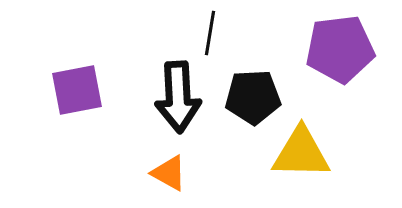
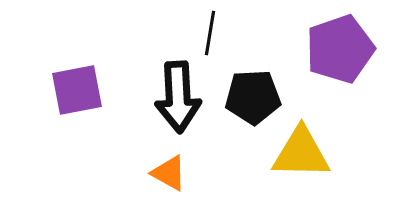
purple pentagon: rotated 12 degrees counterclockwise
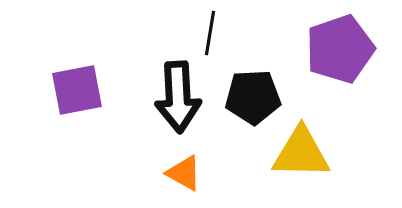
orange triangle: moved 15 px right
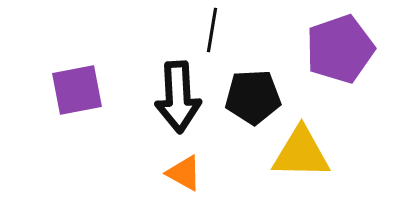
black line: moved 2 px right, 3 px up
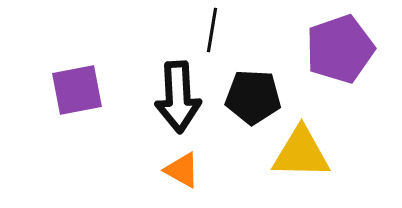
black pentagon: rotated 6 degrees clockwise
orange triangle: moved 2 px left, 3 px up
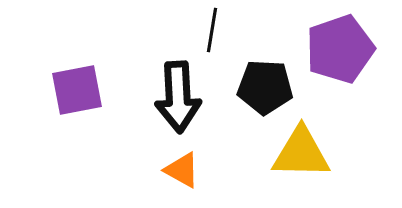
black pentagon: moved 12 px right, 10 px up
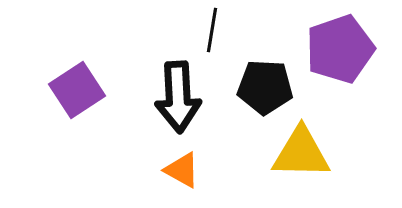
purple square: rotated 22 degrees counterclockwise
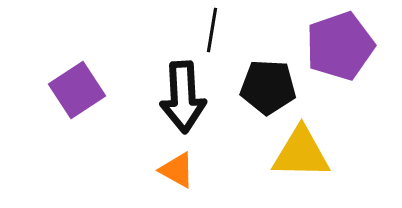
purple pentagon: moved 3 px up
black pentagon: moved 3 px right
black arrow: moved 5 px right
orange triangle: moved 5 px left
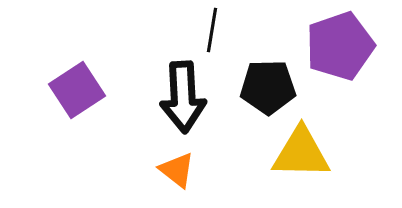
black pentagon: rotated 4 degrees counterclockwise
orange triangle: rotated 9 degrees clockwise
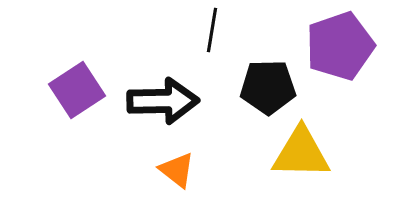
black arrow: moved 20 px left, 4 px down; rotated 88 degrees counterclockwise
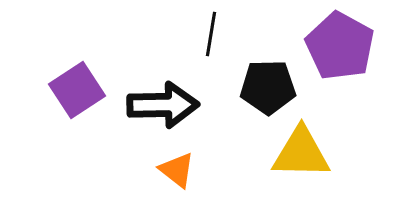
black line: moved 1 px left, 4 px down
purple pentagon: rotated 24 degrees counterclockwise
black arrow: moved 4 px down
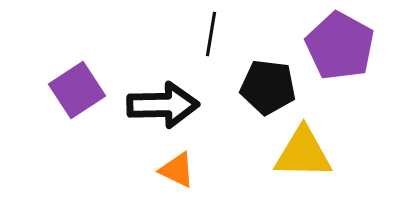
black pentagon: rotated 8 degrees clockwise
yellow triangle: moved 2 px right
orange triangle: rotated 12 degrees counterclockwise
